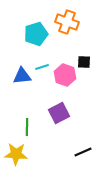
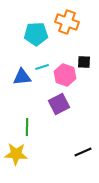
cyan pentagon: rotated 15 degrees clockwise
blue triangle: moved 1 px down
purple square: moved 9 px up
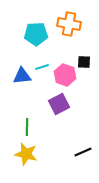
orange cross: moved 2 px right, 2 px down; rotated 10 degrees counterclockwise
blue triangle: moved 1 px up
yellow star: moved 10 px right; rotated 10 degrees clockwise
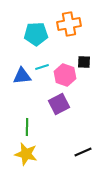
orange cross: rotated 20 degrees counterclockwise
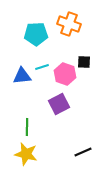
orange cross: rotated 30 degrees clockwise
pink hexagon: moved 1 px up
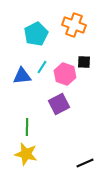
orange cross: moved 5 px right, 1 px down
cyan pentagon: rotated 25 degrees counterclockwise
cyan line: rotated 40 degrees counterclockwise
black line: moved 2 px right, 11 px down
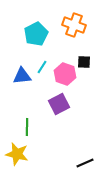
yellow star: moved 9 px left
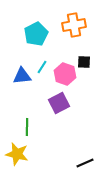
orange cross: rotated 30 degrees counterclockwise
purple square: moved 1 px up
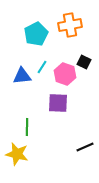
orange cross: moved 4 px left
black square: rotated 24 degrees clockwise
purple square: moved 1 px left; rotated 30 degrees clockwise
black line: moved 16 px up
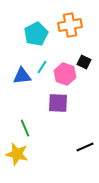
green line: moved 2 px left, 1 px down; rotated 24 degrees counterclockwise
